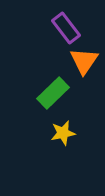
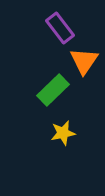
purple rectangle: moved 6 px left
green rectangle: moved 3 px up
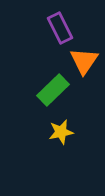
purple rectangle: rotated 12 degrees clockwise
yellow star: moved 2 px left, 1 px up
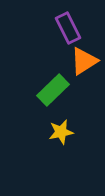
purple rectangle: moved 8 px right
orange triangle: rotated 24 degrees clockwise
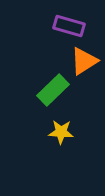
purple rectangle: moved 1 px right, 2 px up; rotated 48 degrees counterclockwise
yellow star: rotated 15 degrees clockwise
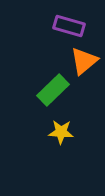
orange triangle: rotated 8 degrees counterclockwise
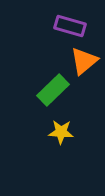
purple rectangle: moved 1 px right
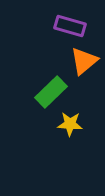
green rectangle: moved 2 px left, 2 px down
yellow star: moved 9 px right, 8 px up
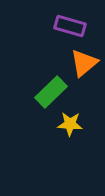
orange triangle: moved 2 px down
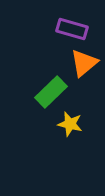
purple rectangle: moved 2 px right, 3 px down
yellow star: rotated 10 degrees clockwise
